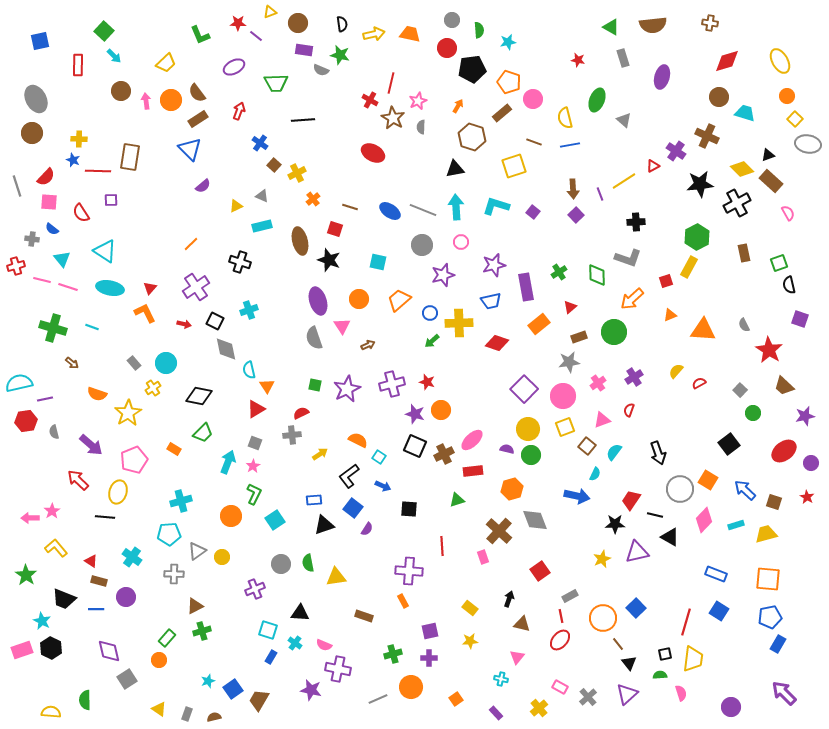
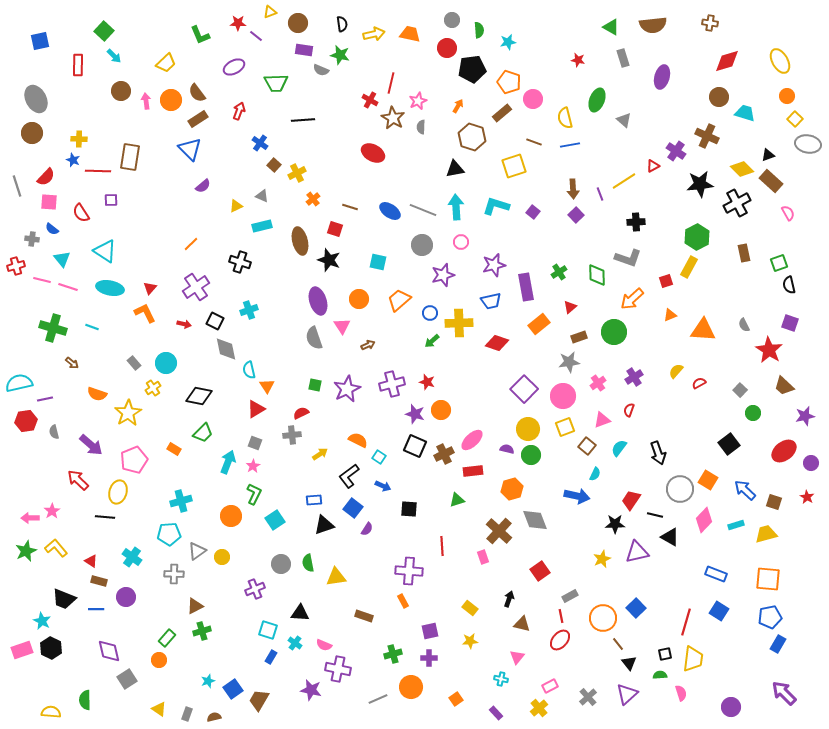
purple square at (800, 319): moved 10 px left, 4 px down
cyan semicircle at (614, 452): moved 5 px right, 4 px up
green star at (26, 575): moved 24 px up; rotated 15 degrees clockwise
pink rectangle at (560, 687): moved 10 px left, 1 px up; rotated 56 degrees counterclockwise
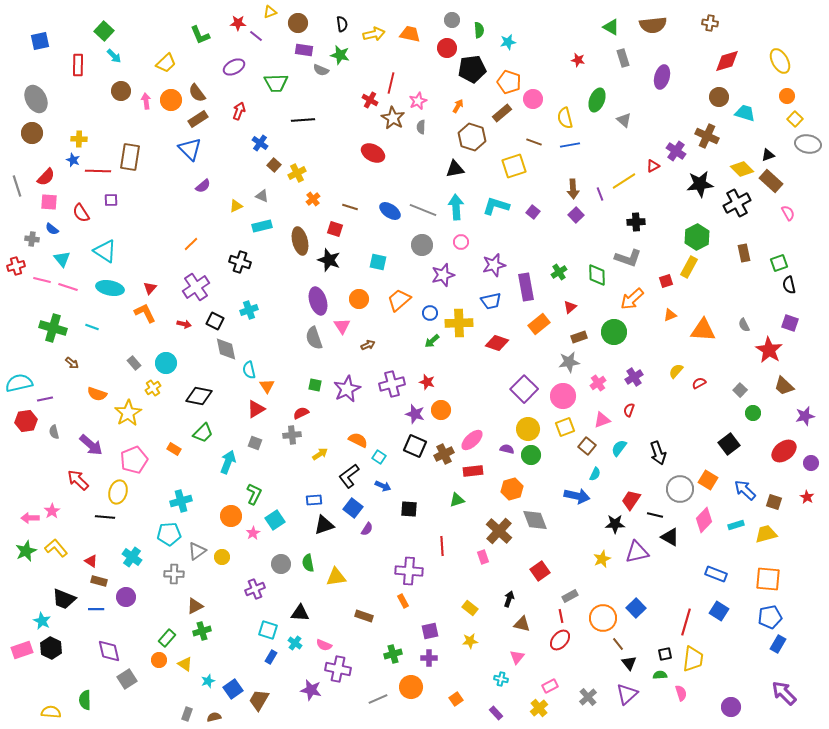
pink star at (253, 466): moved 67 px down
yellow triangle at (159, 709): moved 26 px right, 45 px up
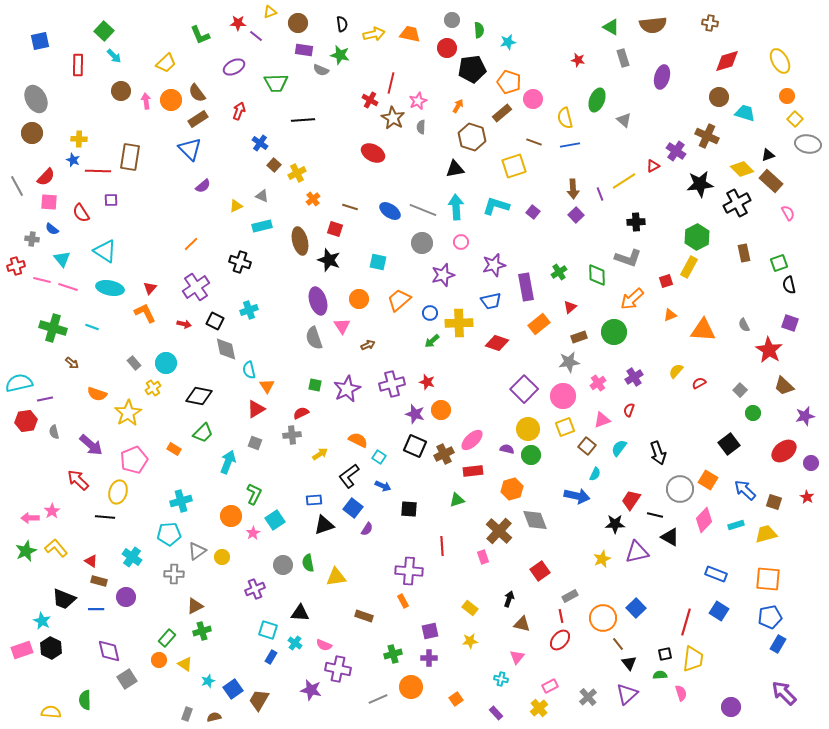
gray line at (17, 186): rotated 10 degrees counterclockwise
gray circle at (422, 245): moved 2 px up
gray circle at (281, 564): moved 2 px right, 1 px down
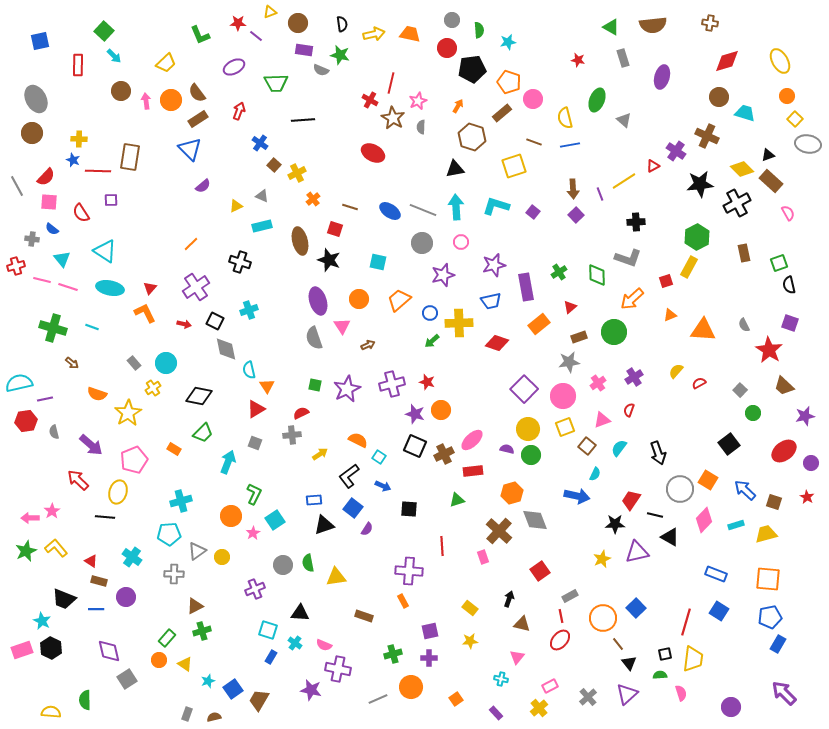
orange hexagon at (512, 489): moved 4 px down
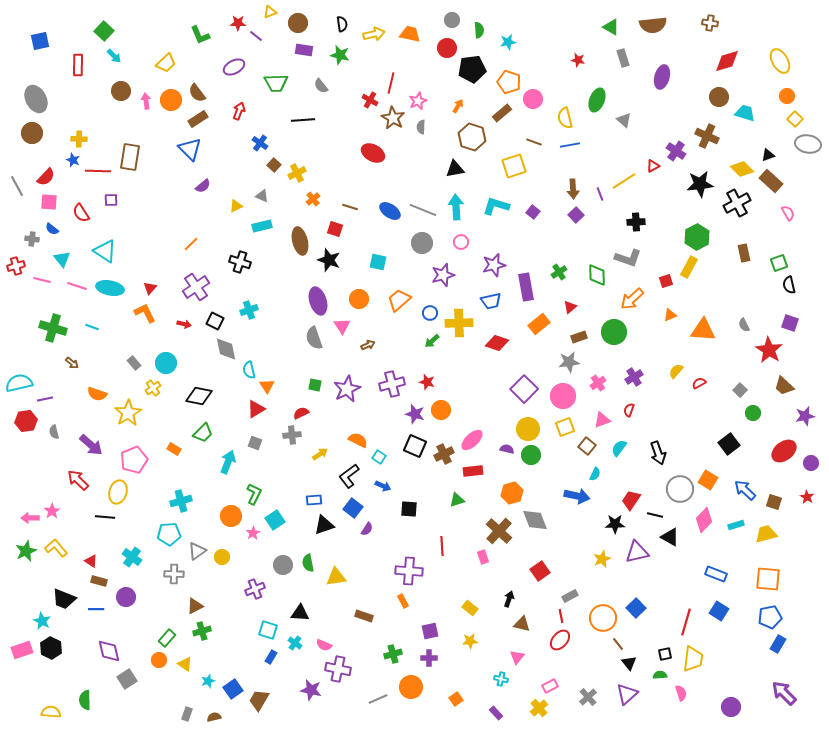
gray semicircle at (321, 70): moved 16 px down; rotated 28 degrees clockwise
pink line at (68, 287): moved 9 px right, 1 px up
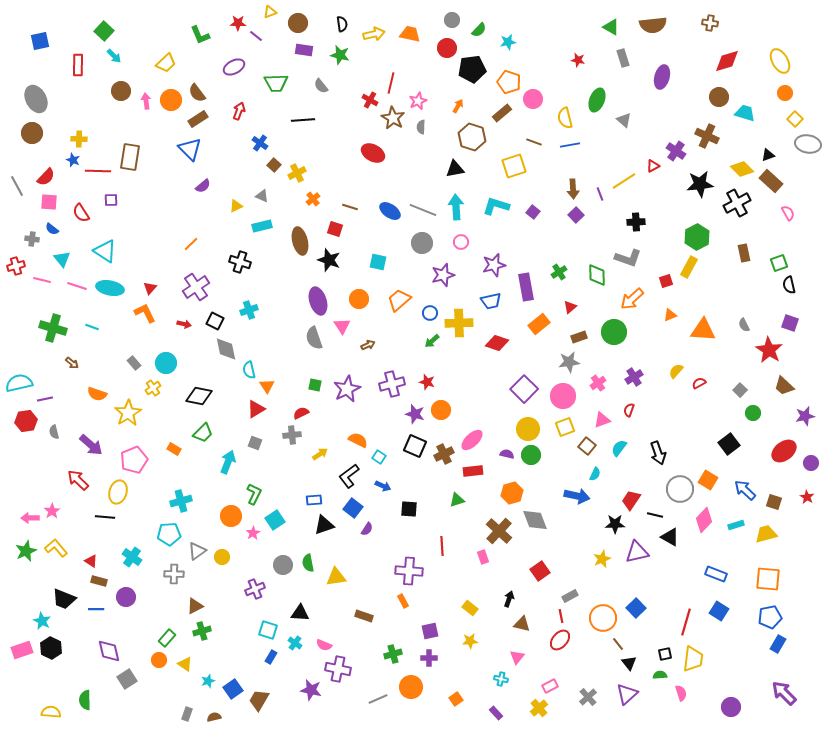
green semicircle at (479, 30): rotated 49 degrees clockwise
orange circle at (787, 96): moved 2 px left, 3 px up
purple semicircle at (507, 449): moved 5 px down
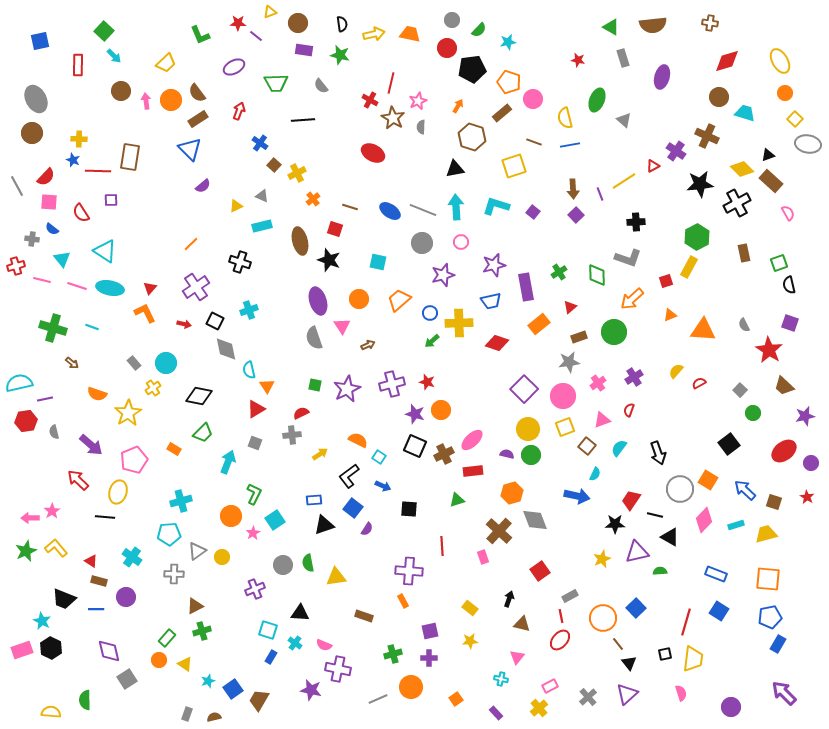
green semicircle at (660, 675): moved 104 px up
